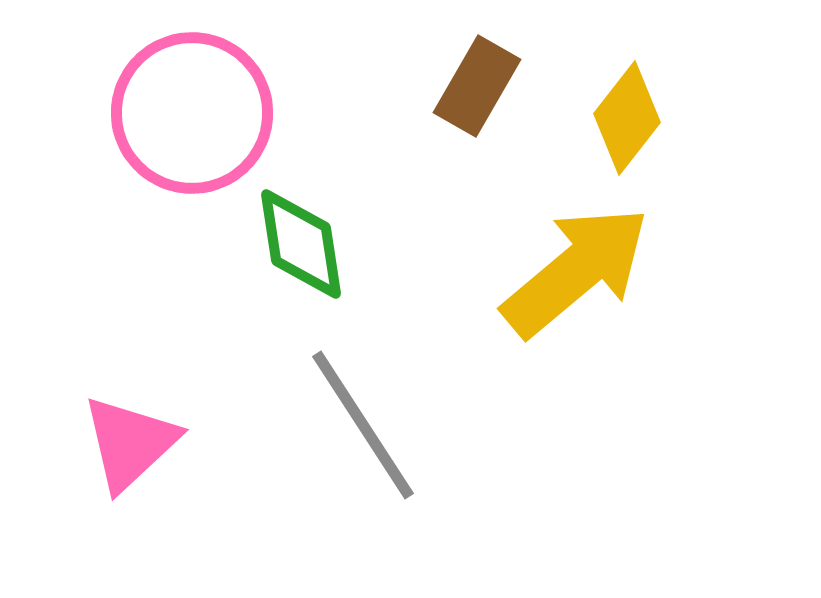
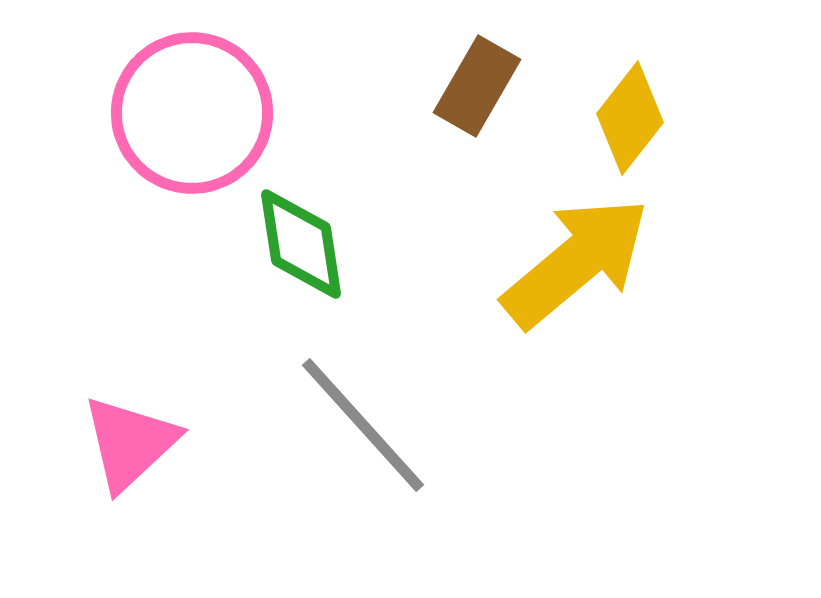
yellow diamond: moved 3 px right
yellow arrow: moved 9 px up
gray line: rotated 9 degrees counterclockwise
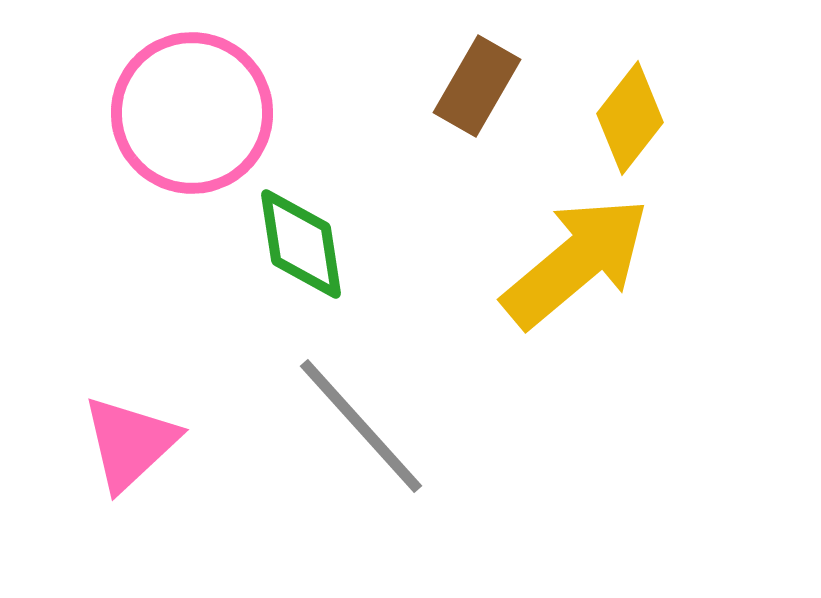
gray line: moved 2 px left, 1 px down
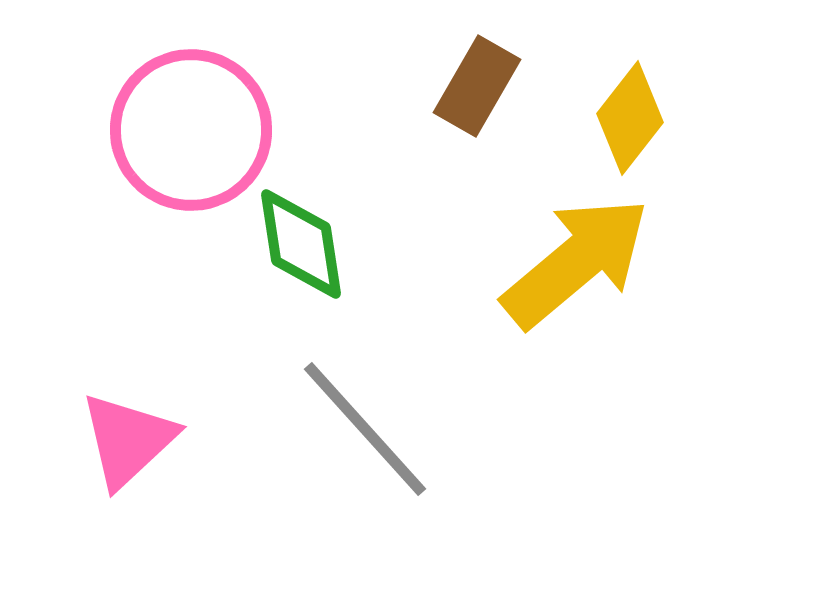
pink circle: moved 1 px left, 17 px down
gray line: moved 4 px right, 3 px down
pink triangle: moved 2 px left, 3 px up
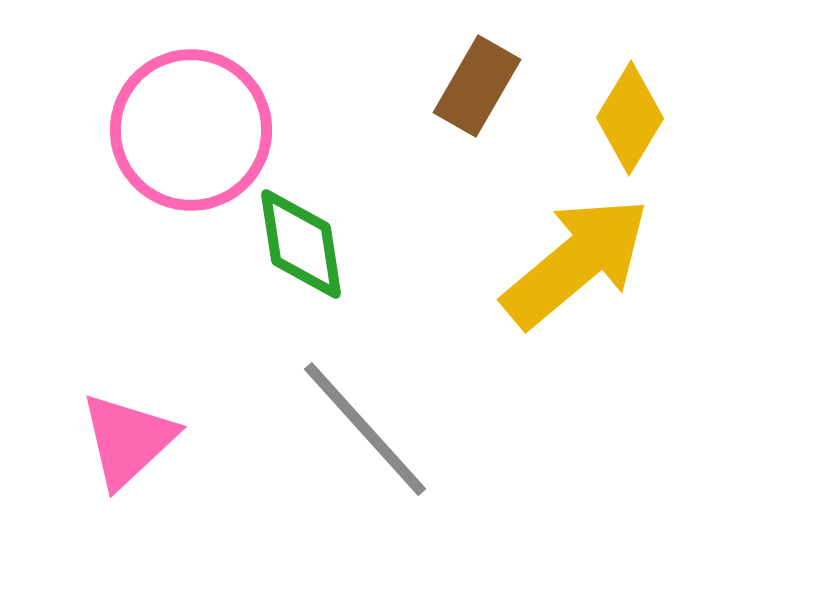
yellow diamond: rotated 7 degrees counterclockwise
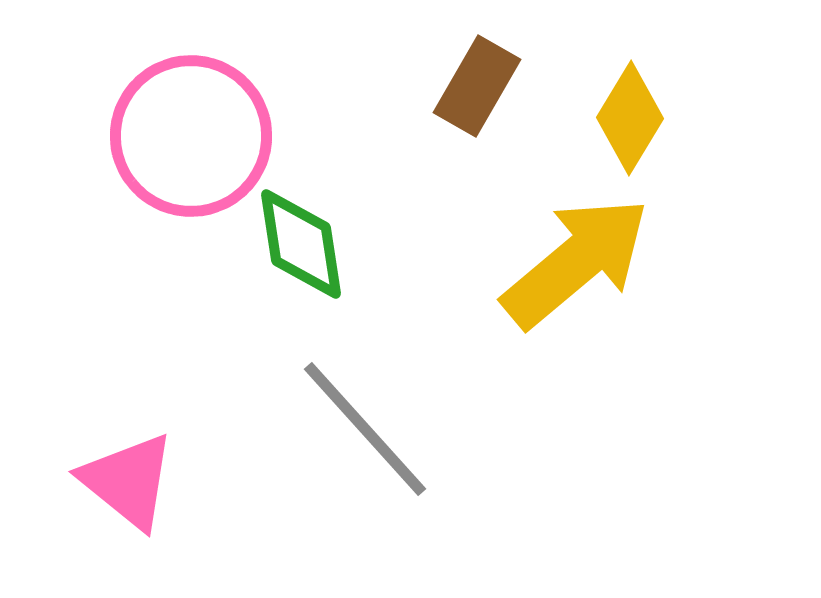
pink circle: moved 6 px down
pink triangle: moved 41 px down; rotated 38 degrees counterclockwise
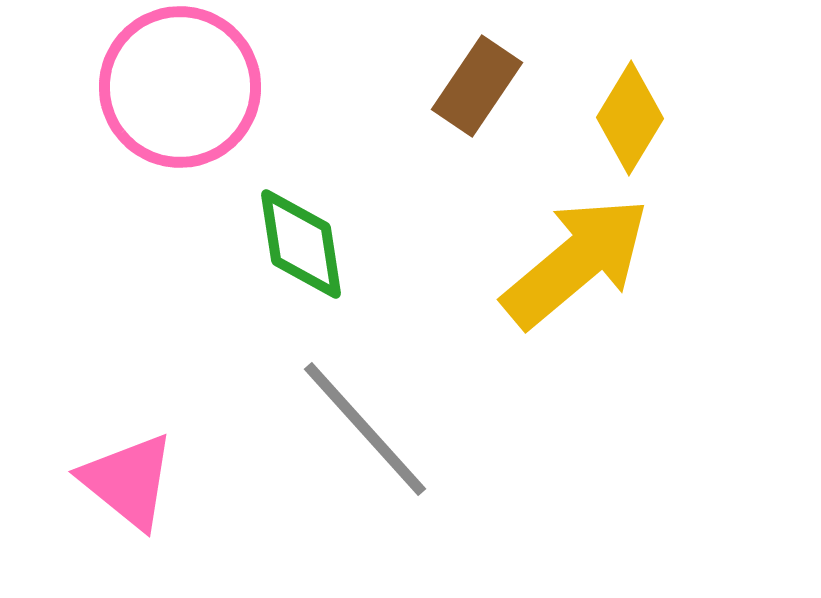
brown rectangle: rotated 4 degrees clockwise
pink circle: moved 11 px left, 49 px up
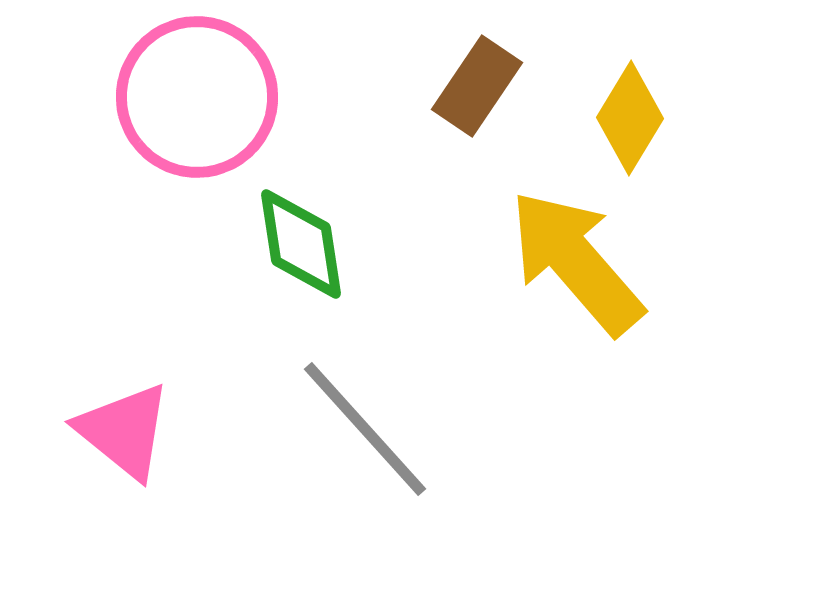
pink circle: moved 17 px right, 10 px down
yellow arrow: rotated 91 degrees counterclockwise
pink triangle: moved 4 px left, 50 px up
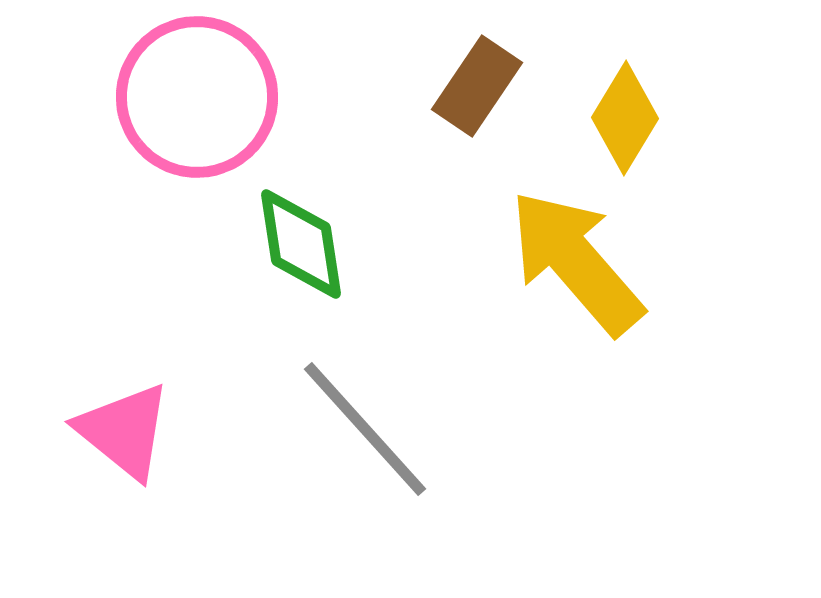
yellow diamond: moved 5 px left
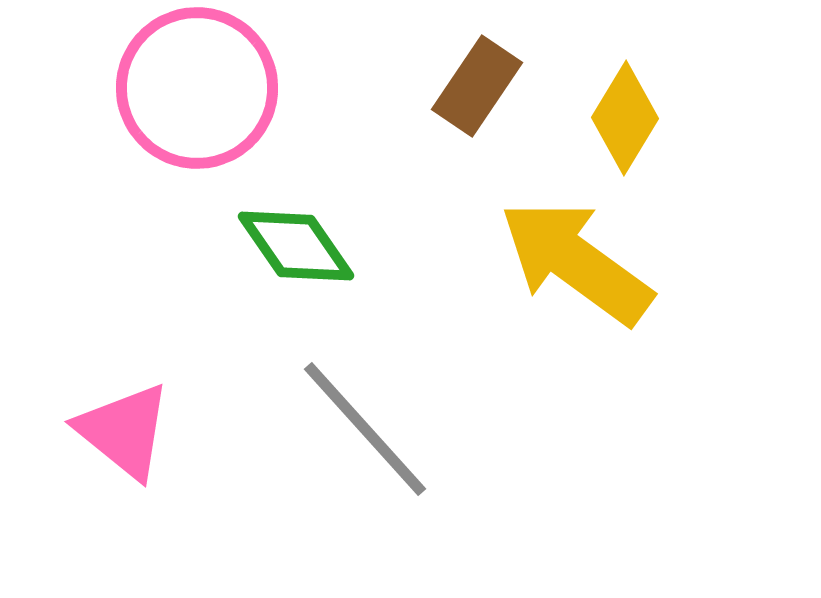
pink circle: moved 9 px up
green diamond: moved 5 px left, 2 px down; rotated 26 degrees counterclockwise
yellow arrow: rotated 13 degrees counterclockwise
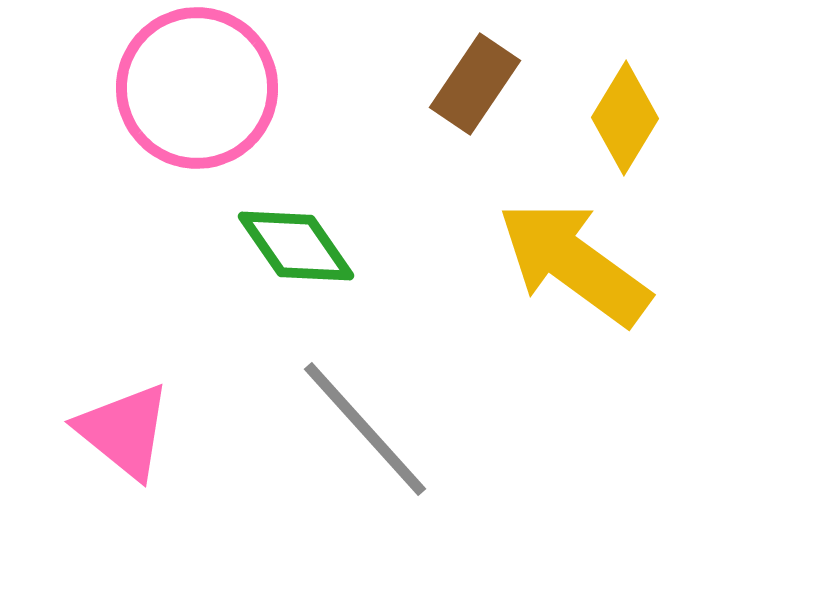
brown rectangle: moved 2 px left, 2 px up
yellow arrow: moved 2 px left, 1 px down
